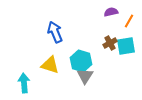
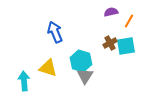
yellow triangle: moved 2 px left, 3 px down
cyan arrow: moved 2 px up
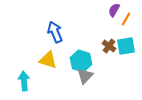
purple semicircle: moved 3 px right, 2 px up; rotated 48 degrees counterclockwise
orange line: moved 3 px left, 2 px up
brown cross: moved 1 px left, 3 px down; rotated 24 degrees counterclockwise
yellow triangle: moved 8 px up
gray triangle: rotated 12 degrees clockwise
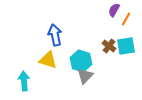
blue arrow: moved 3 px down; rotated 10 degrees clockwise
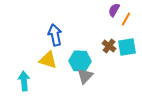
cyan square: moved 1 px right, 1 px down
cyan hexagon: moved 1 px left; rotated 15 degrees counterclockwise
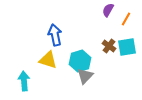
purple semicircle: moved 6 px left
cyan hexagon: rotated 20 degrees counterclockwise
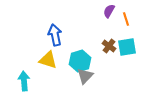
purple semicircle: moved 1 px right, 1 px down
orange line: rotated 48 degrees counterclockwise
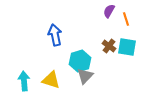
cyan square: rotated 18 degrees clockwise
yellow triangle: moved 3 px right, 20 px down
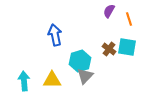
orange line: moved 3 px right
brown cross: moved 3 px down
yellow triangle: moved 1 px right; rotated 18 degrees counterclockwise
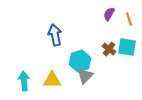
purple semicircle: moved 3 px down
